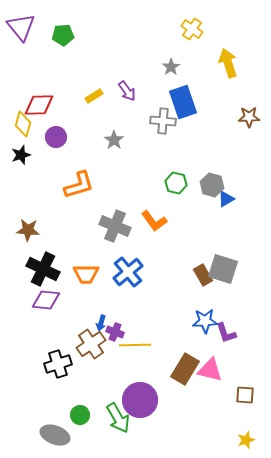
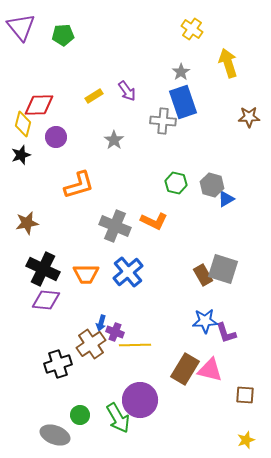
gray star at (171, 67): moved 10 px right, 5 px down
orange L-shape at (154, 221): rotated 28 degrees counterclockwise
brown star at (28, 230): moved 1 px left, 7 px up; rotated 15 degrees counterclockwise
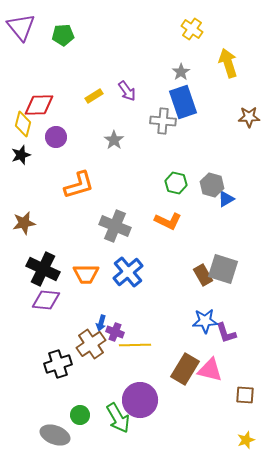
orange L-shape at (154, 221): moved 14 px right
brown star at (27, 223): moved 3 px left
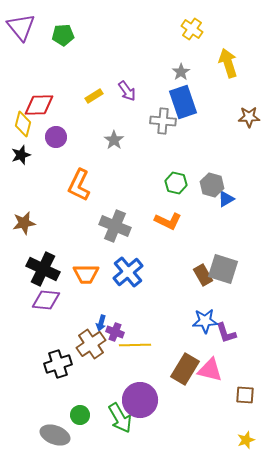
orange L-shape at (79, 185): rotated 132 degrees clockwise
green arrow at (118, 418): moved 2 px right
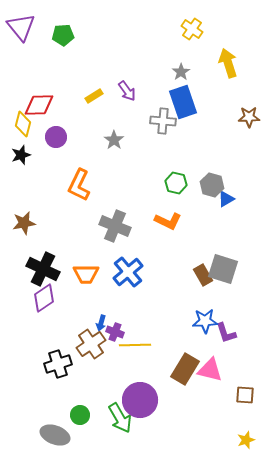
purple diamond at (46, 300): moved 2 px left, 2 px up; rotated 40 degrees counterclockwise
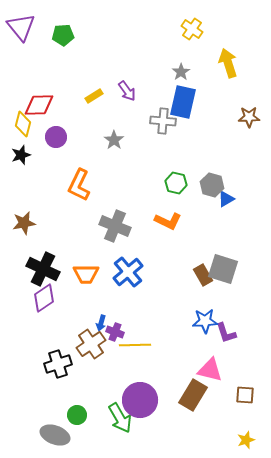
blue rectangle at (183, 102): rotated 32 degrees clockwise
brown rectangle at (185, 369): moved 8 px right, 26 px down
green circle at (80, 415): moved 3 px left
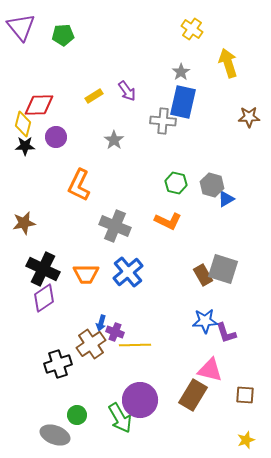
black star at (21, 155): moved 4 px right, 9 px up; rotated 18 degrees clockwise
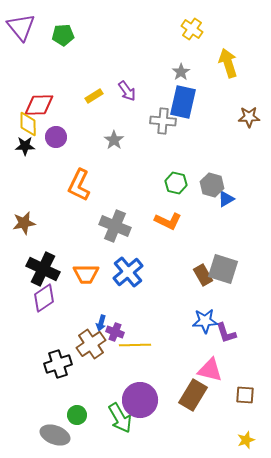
yellow diamond at (23, 124): moved 5 px right; rotated 15 degrees counterclockwise
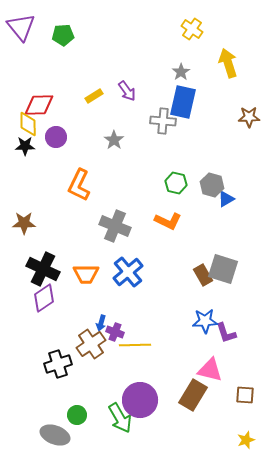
brown star at (24, 223): rotated 10 degrees clockwise
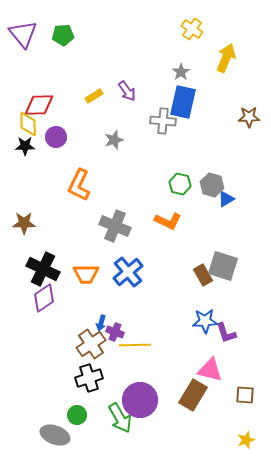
purple triangle at (21, 27): moved 2 px right, 7 px down
yellow arrow at (228, 63): moved 2 px left, 5 px up; rotated 40 degrees clockwise
gray star at (114, 140): rotated 18 degrees clockwise
green hexagon at (176, 183): moved 4 px right, 1 px down
gray square at (223, 269): moved 3 px up
black cross at (58, 364): moved 31 px right, 14 px down
